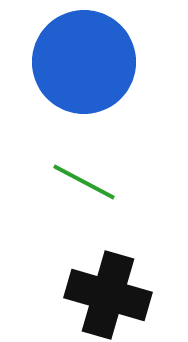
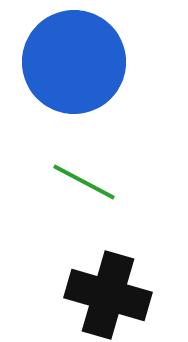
blue circle: moved 10 px left
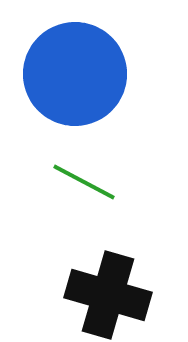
blue circle: moved 1 px right, 12 px down
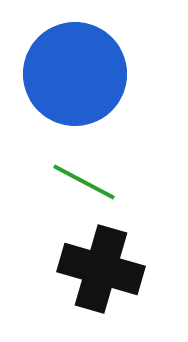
black cross: moved 7 px left, 26 px up
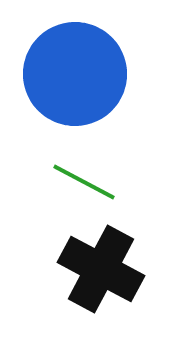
black cross: rotated 12 degrees clockwise
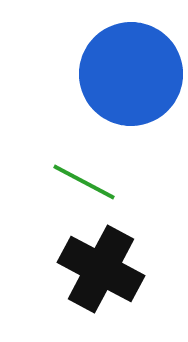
blue circle: moved 56 px right
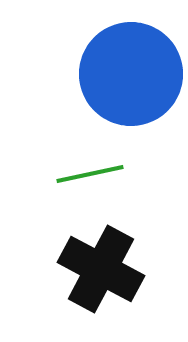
green line: moved 6 px right, 8 px up; rotated 40 degrees counterclockwise
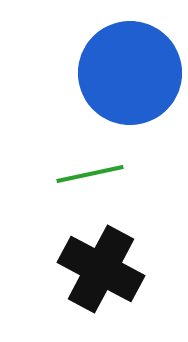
blue circle: moved 1 px left, 1 px up
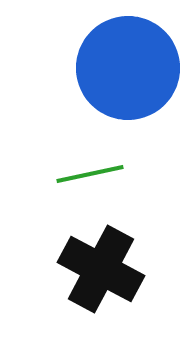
blue circle: moved 2 px left, 5 px up
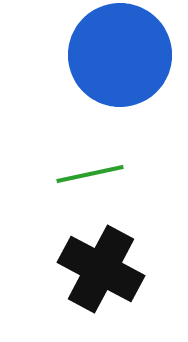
blue circle: moved 8 px left, 13 px up
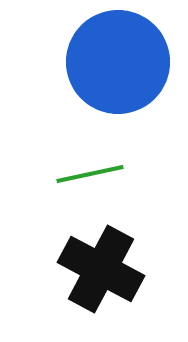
blue circle: moved 2 px left, 7 px down
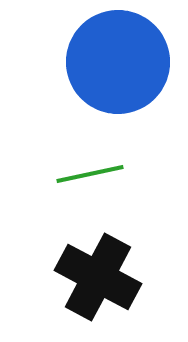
black cross: moved 3 px left, 8 px down
